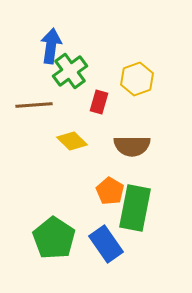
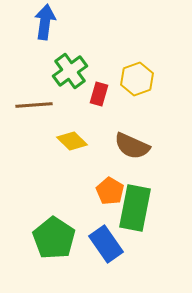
blue arrow: moved 6 px left, 24 px up
red rectangle: moved 8 px up
brown semicircle: rotated 24 degrees clockwise
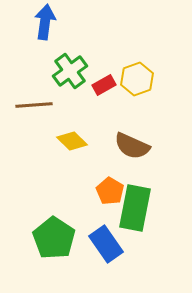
red rectangle: moved 5 px right, 9 px up; rotated 45 degrees clockwise
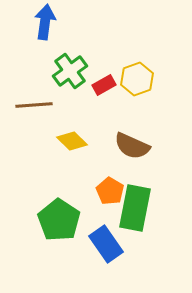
green pentagon: moved 5 px right, 18 px up
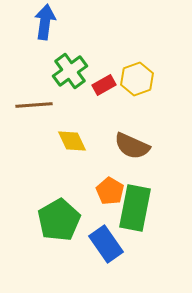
yellow diamond: rotated 20 degrees clockwise
green pentagon: rotated 9 degrees clockwise
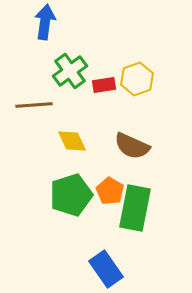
red rectangle: rotated 20 degrees clockwise
green pentagon: moved 12 px right, 25 px up; rotated 12 degrees clockwise
blue rectangle: moved 25 px down
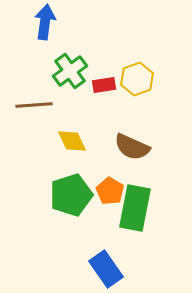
brown semicircle: moved 1 px down
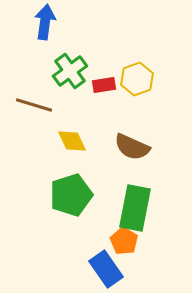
brown line: rotated 21 degrees clockwise
orange pentagon: moved 14 px right, 50 px down
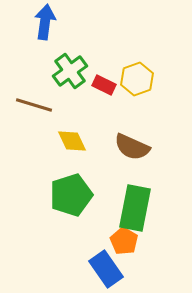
red rectangle: rotated 35 degrees clockwise
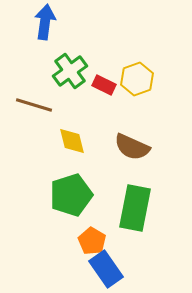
yellow diamond: rotated 12 degrees clockwise
orange pentagon: moved 32 px left
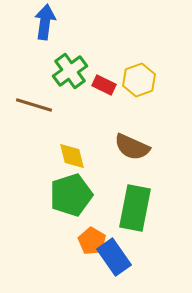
yellow hexagon: moved 2 px right, 1 px down
yellow diamond: moved 15 px down
blue rectangle: moved 8 px right, 12 px up
